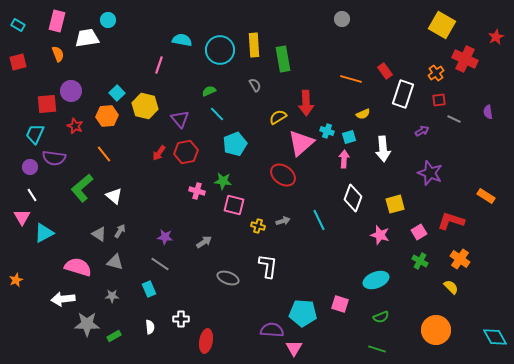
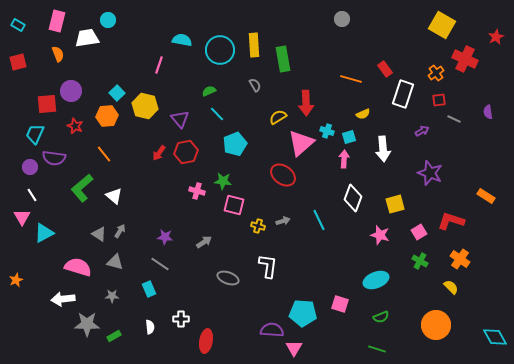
red rectangle at (385, 71): moved 2 px up
orange circle at (436, 330): moved 5 px up
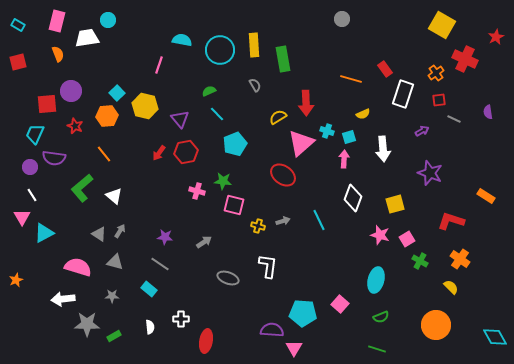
pink square at (419, 232): moved 12 px left, 7 px down
cyan ellipse at (376, 280): rotated 55 degrees counterclockwise
cyan rectangle at (149, 289): rotated 28 degrees counterclockwise
pink square at (340, 304): rotated 24 degrees clockwise
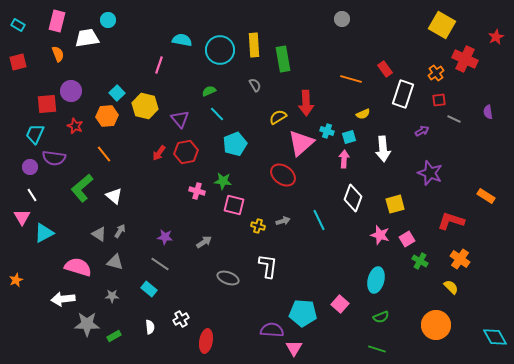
white cross at (181, 319): rotated 28 degrees counterclockwise
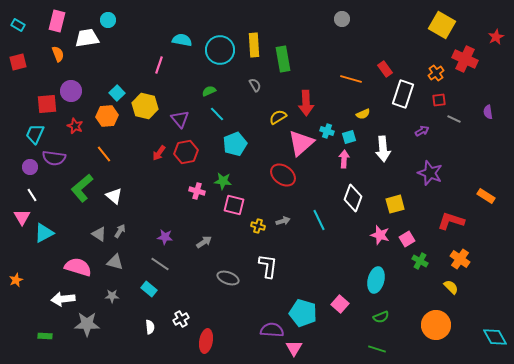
cyan pentagon at (303, 313): rotated 12 degrees clockwise
green rectangle at (114, 336): moved 69 px left; rotated 32 degrees clockwise
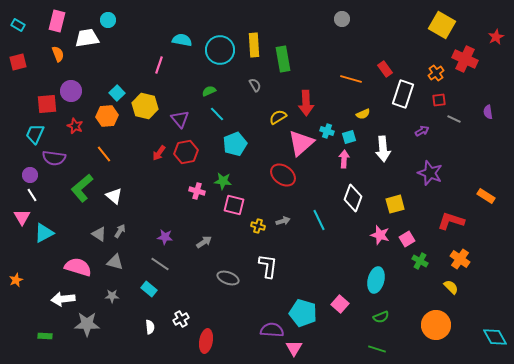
purple circle at (30, 167): moved 8 px down
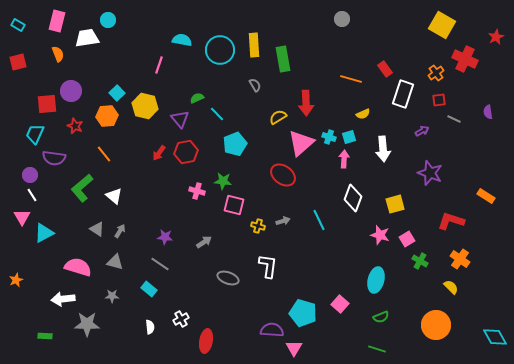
green semicircle at (209, 91): moved 12 px left, 7 px down
cyan cross at (327, 131): moved 2 px right, 6 px down
gray triangle at (99, 234): moved 2 px left, 5 px up
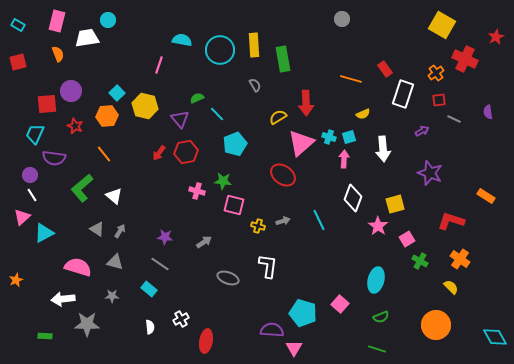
pink triangle at (22, 217): rotated 18 degrees clockwise
pink star at (380, 235): moved 2 px left, 9 px up; rotated 18 degrees clockwise
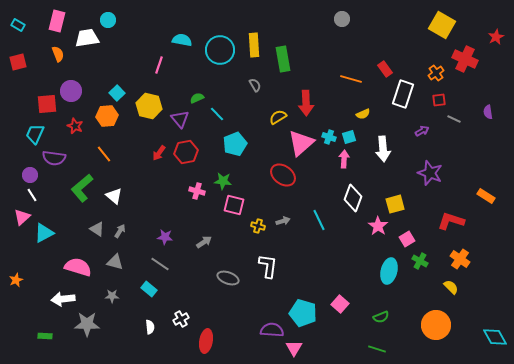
yellow hexagon at (145, 106): moved 4 px right
cyan ellipse at (376, 280): moved 13 px right, 9 px up
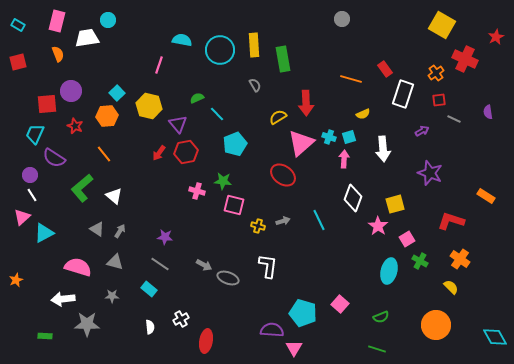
purple triangle at (180, 119): moved 2 px left, 5 px down
purple semicircle at (54, 158): rotated 25 degrees clockwise
gray arrow at (204, 242): moved 23 px down; rotated 63 degrees clockwise
